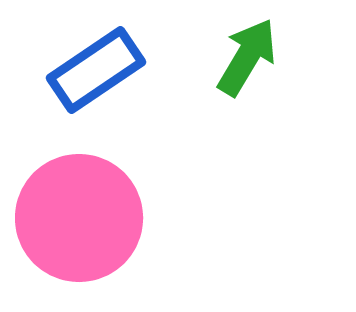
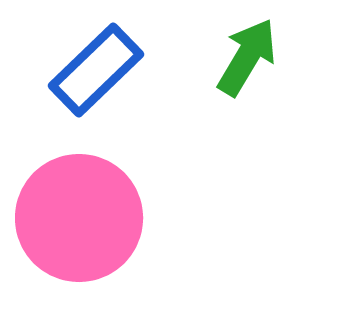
blue rectangle: rotated 10 degrees counterclockwise
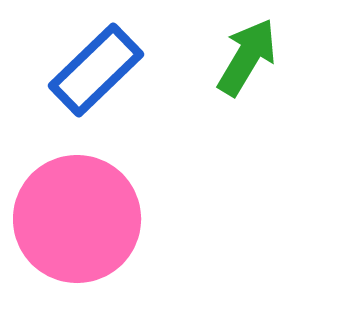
pink circle: moved 2 px left, 1 px down
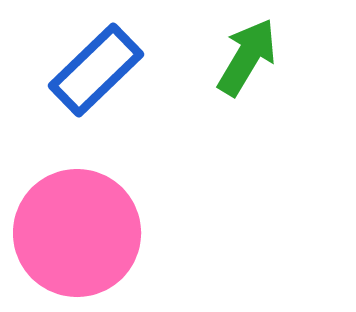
pink circle: moved 14 px down
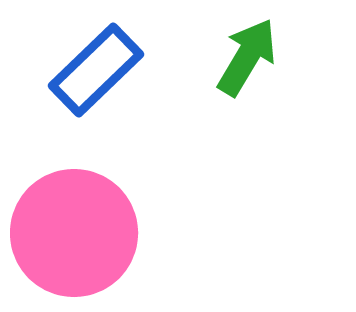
pink circle: moved 3 px left
